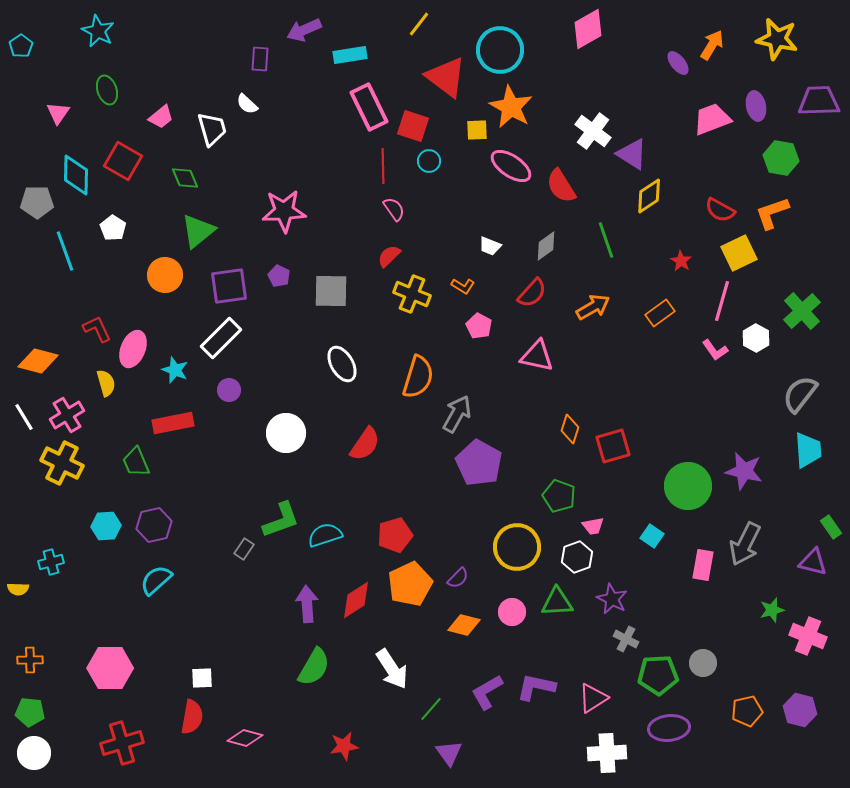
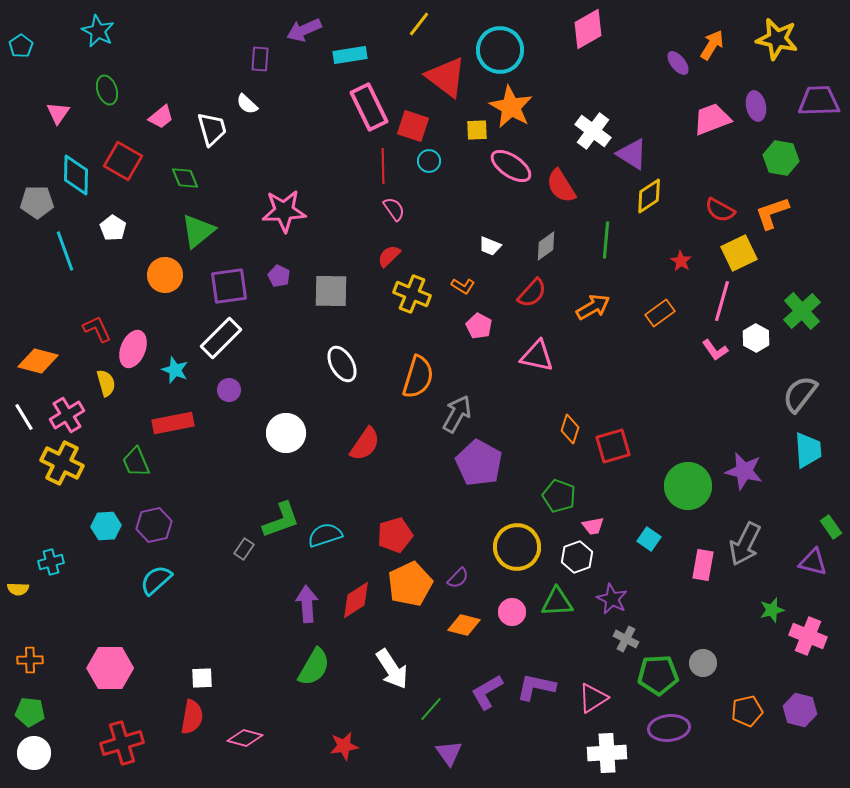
green line at (606, 240): rotated 24 degrees clockwise
cyan square at (652, 536): moved 3 px left, 3 px down
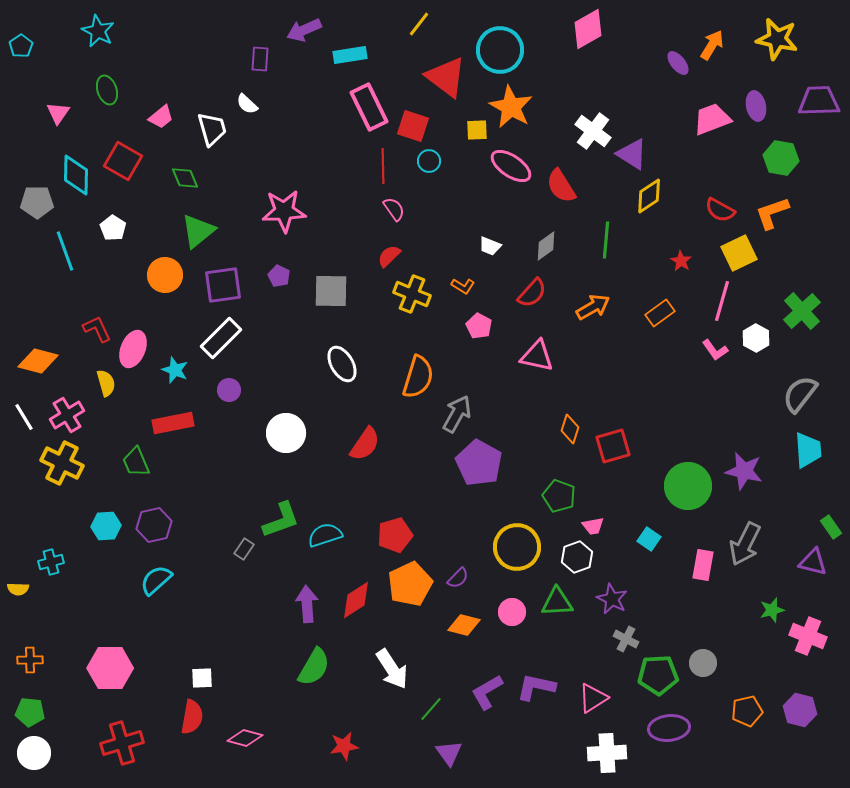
purple square at (229, 286): moved 6 px left, 1 px up
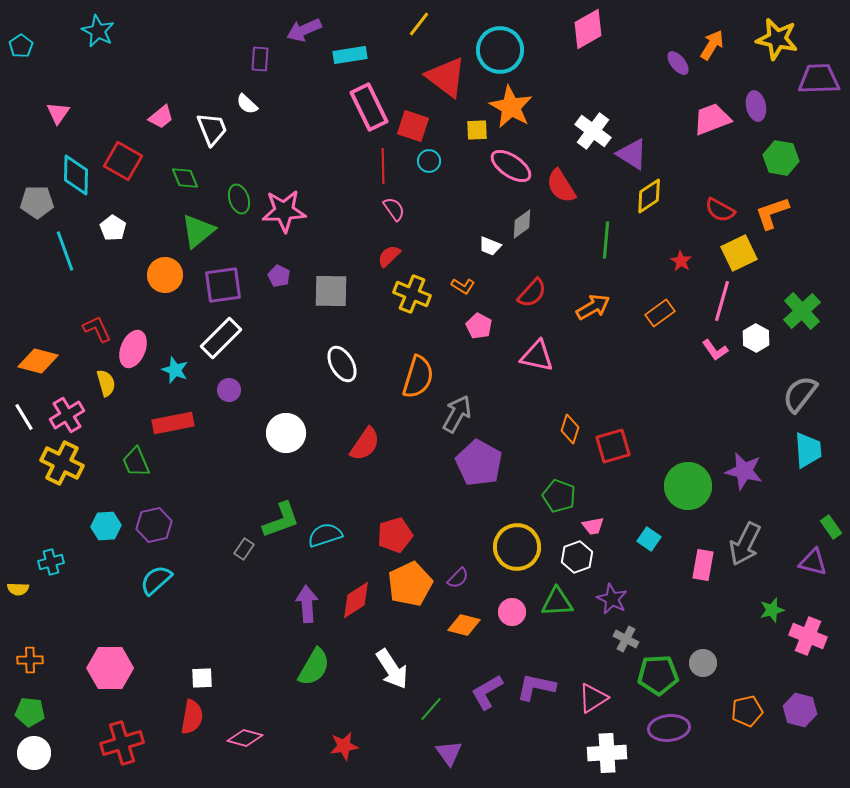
green ellipse at (107, 90): moved 132 px right, 109 px down
purple trapezoid at (819, 101): moved 22 px up
white trapezoid at (212, 129): rotated 6 degrees counterclockwise
gray diamond at (546, 246): moved 24 px left, 22 px up
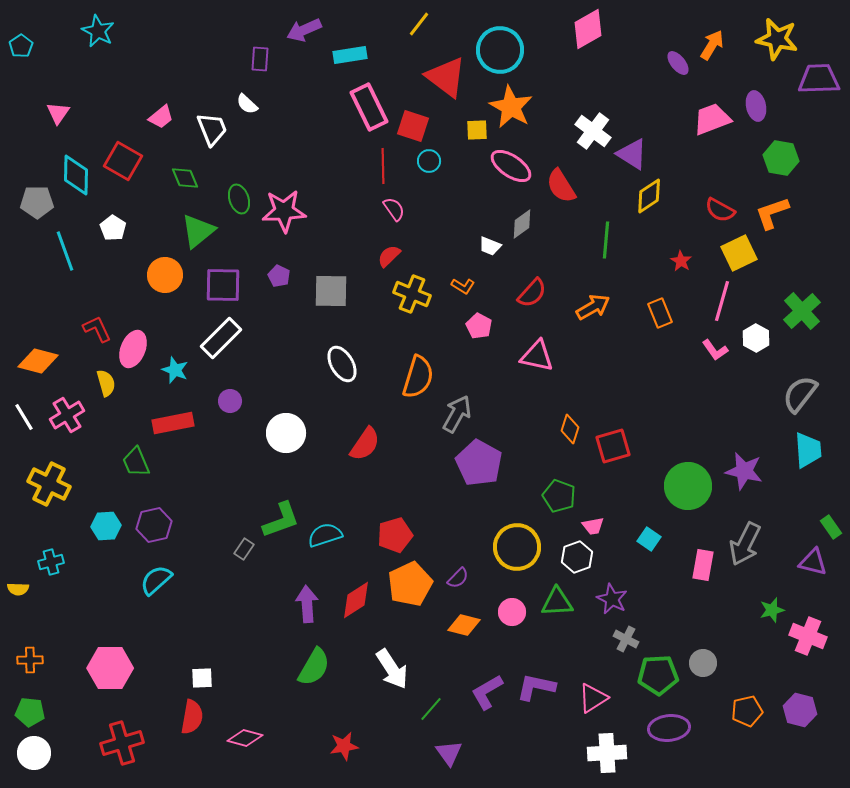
purple square at (223, 285): rotated 9 degrees clockwise
orange rectangle at (660, 313): rotated 76 degrees counterclockwise
purple circle at (229, 390): moved 1 px right, 11 px down
yellow cross at (62, 463): moved 13 px left, 21 px down
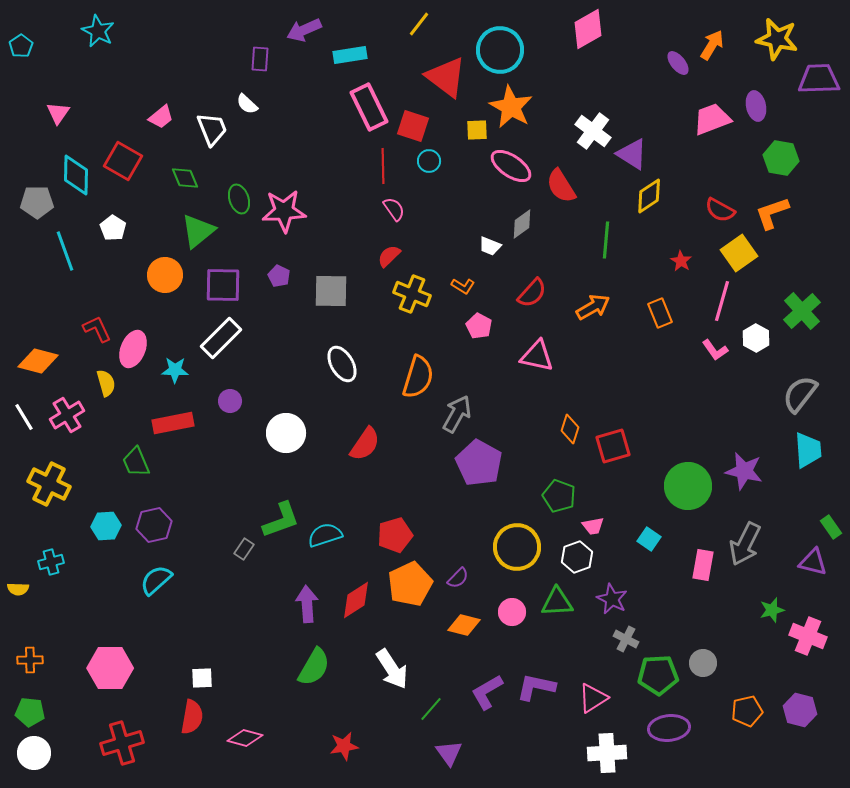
yellow square at (739, 253): rotated 9 degrees counterclockwise
cyan star at (175, 370): rotated 20 degrees counterclockwise
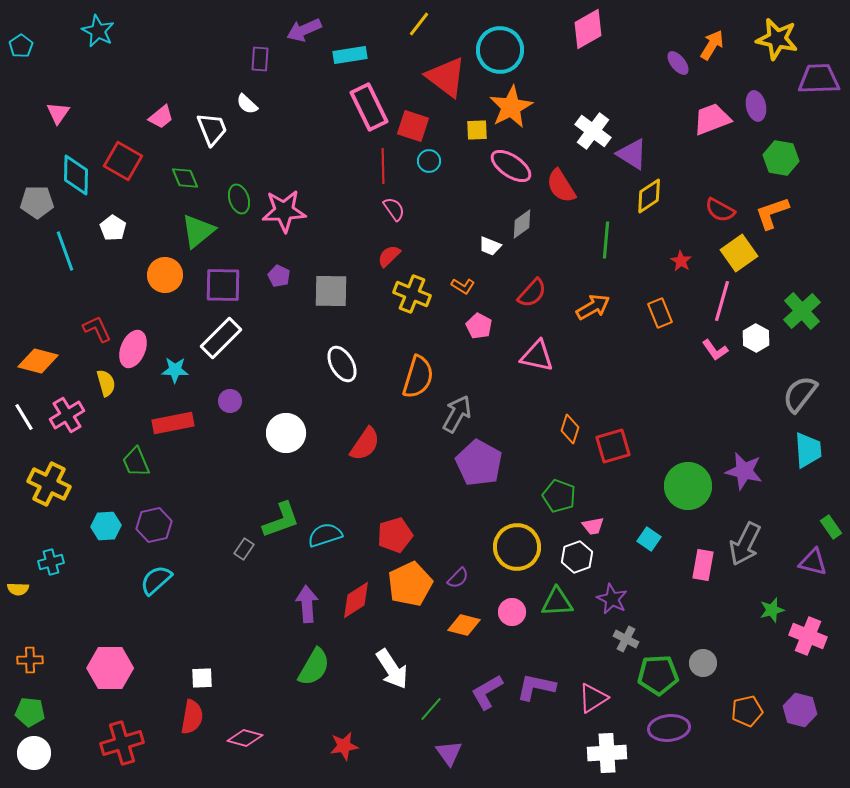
orange star at (511, 107): rotated 15 degrees clockwise
